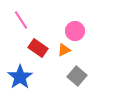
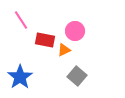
red rectangle: moved 7 px right, 8 px up; rotated 24 degrees counterclockwise
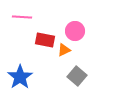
pink line: moved 1 px right, 3 px up; rotated 54 degrees counterclockwise
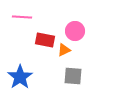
gray square: moved 4 px left; rotated 36 degrees counterclockwise
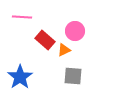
red rectangle: rotated 30 degrees clockwise
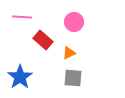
pink circle: moved 1 px left, 9 px up
red rectangle: moved 2 px left
orange triangle: moved 5 px right, 3 px down
gray square: moved 2 px down
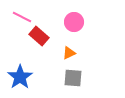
pink line: rotated 24 degrees clockwise
red rectangle: moved 4 px left, 4 px up
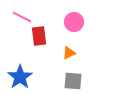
red rectangle: rotated 42 degrees clockwise
gray square: moved 3 px down
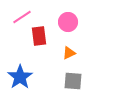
pink line: rotated 60 degrees counterclockwise
pink circle: moved 6 px left
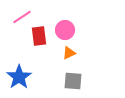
pink circle: moved 3 px left, 8 px down
blue star: moved 1 px left
